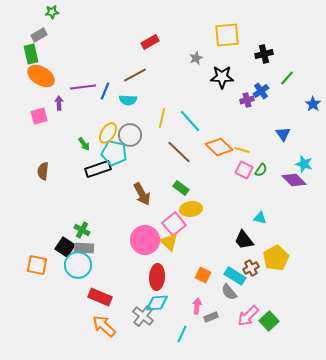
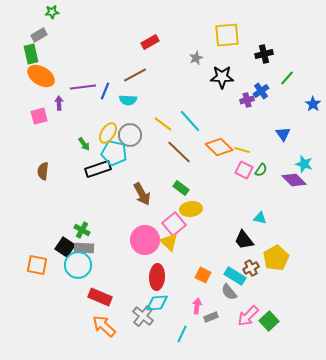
yellow line at (162, 118): moved 1 px right, 6 px down; rotated 66 degrees counterclockwise
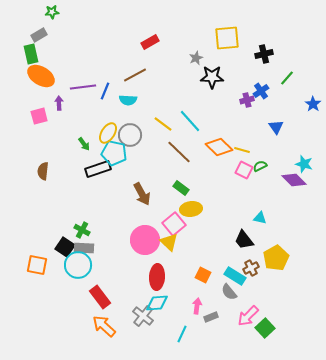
yellow square at (227, 35): moved 3 px down
black star at (222, 77): moved 10 px left
blue triangle at (283, 134): moved 7 px left, 7 px up
green semicircle at (261, 170): moved 1 px left, 4 px up; rotated 152 degrees counterclockwise
red rectangle at (100, 297): rotated 30 degrees clockwise
green square at (269, 321): moved 4 px left, 7 px down
